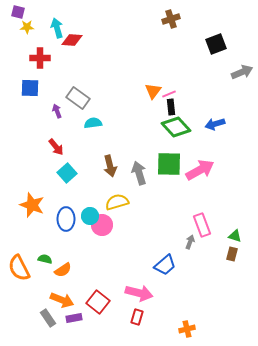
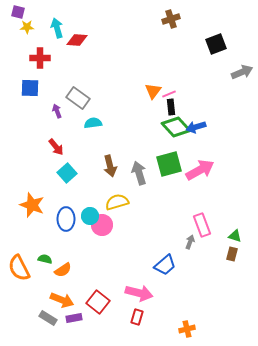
red diamond at (72, 40): moved 5 px right
blue arrow at (215, 124): moved 19 px left, 3 px down
green square at (169, 164): rotated 16 degrees counterclockwise
gray rectangle at (48, 318): rotated 24 degrees counterclockwise
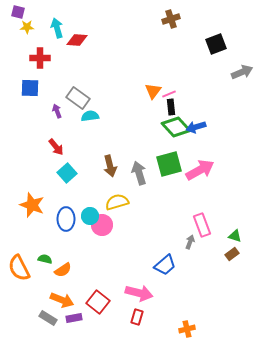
cyan semicircle at (93, 123): moved 3 px left, 7 px up
brown rectangle at (232, 254): rotated 40 degrees clockwise
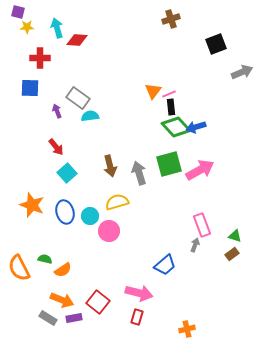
blue ellipse at (66, 219): moved 1 px left, 7 px up; rotated 15 degrees counterclockwise
pink circle at (102, 225): moved 7 px right, 6 px down
gray arrow at (190, 242): moved 5 px right, 3 px down
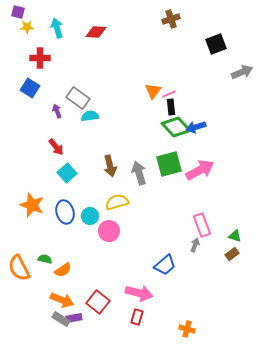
red diamond at (77, 40): moved 19 px right, 8 px up
blue square at (30, 88): rotated 30 degrees clockwise
gray rectangle at (48, 318): moved 13 px right, 1 px down
orange cross at (187, 329): rotated 28 degrees clockwise
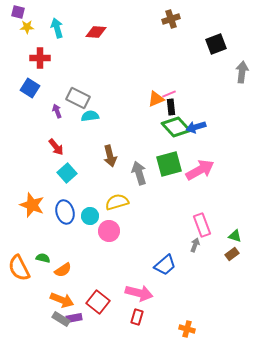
gray arrow at (242, 72): rotated 60 degrees counterclockwise
orange triangle at (153, 91): moved 3 px right, 8 px down; rotated 30 degrees clockwise
gray rectangle at (78, 98): rotated 10 degrees counterclockwise
brown arrow at (110, 166): moved 10 px up
green semicircle at (45, 259): moved 2 px left, 1 px up
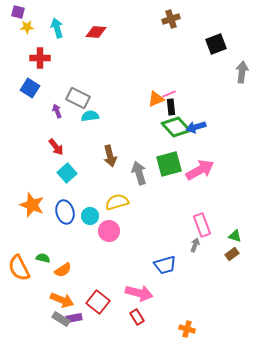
blue trapezoid at (165, 265): rotated 25 degrees clockwise
red rectangle at (137, 317): rotated 49 degrees counterclockwise
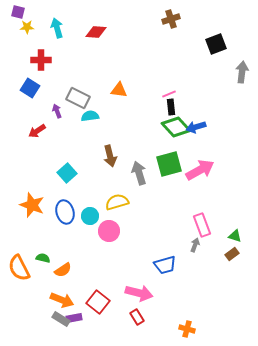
red cross at (40, 58): moved 1 px right, 2 px down
orange triangle at (156, 99): moved 37 px left, 9 px up; rotated 30 degrees clockwise
red arrow at (56, 147): moved 19 px left, 16 px up; rotated 96 degrees clockwise
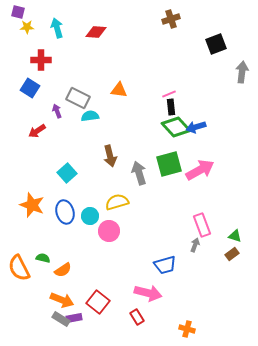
pink arrow at (139, 293): moved 9 px right
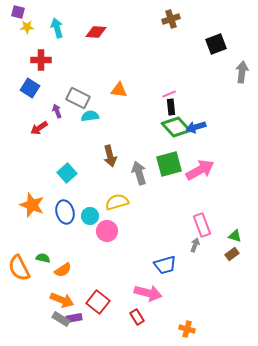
red arrow at (37, 131): moved 2 px right, 3 px up
pink circle at (109, 231): moved 2 px left
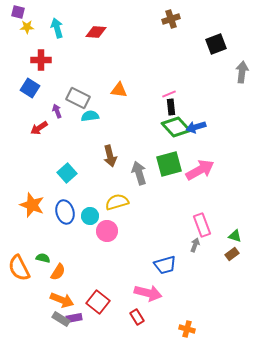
orange semicircle at (63, 270): moved 5 px left, 2 px down; rotated 24 degrees counterclockwise
